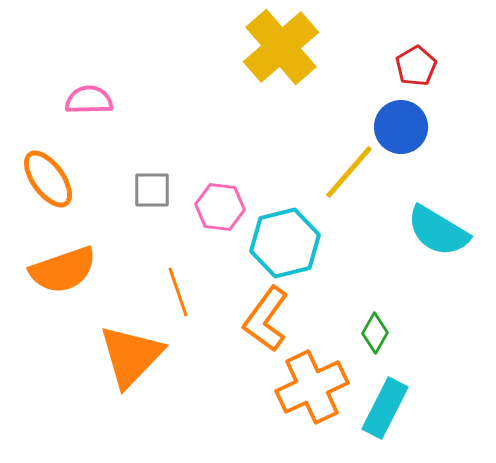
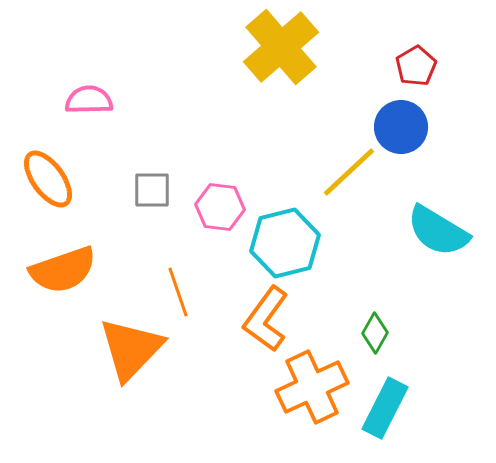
yellow line: rotated 6 degrees clockwise
orange triangle: moved 7 px up
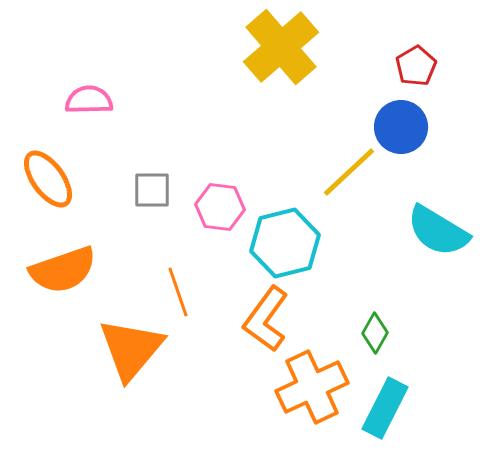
orange triangle: rotated 4 degrees counterclockwise
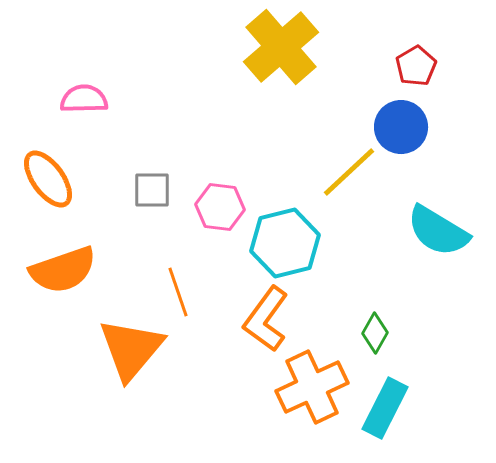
pink semicircle: moved 5 px left, 1 px up
